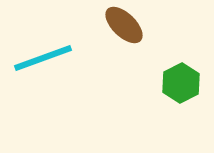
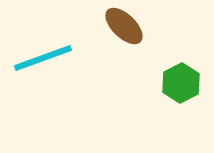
brown ellipse: moved 1 px down
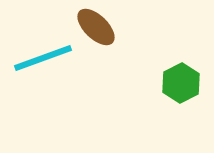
brown ellipse: moved 28 px left, 1 px down
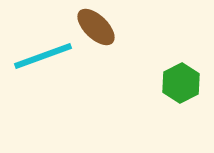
cyan line: moved 2 px up
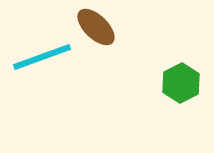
cyan line: moved 1 px left, 1 px down
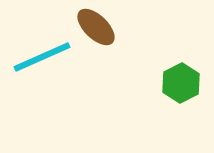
cyan line: rotated 4 degrees counterclockwise
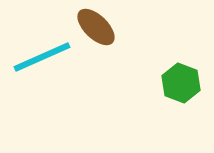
green hexagon: rotated 12 degrees counterclockwise
